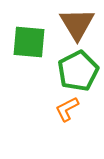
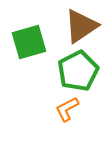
brown triangle: moved 4 px right, 2 px down; rotated 27 degrees clockwise
green square: rotated 21 degrees counterclockwise
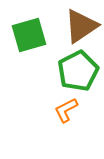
green square: moved 7 px up
orange L-shape: moved 1 px left, 1 px down
